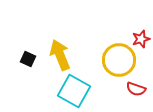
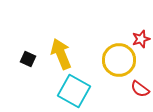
yellow arrow: moved 1 px right, 1 px up
red semicircle: moved 4 px right; rotated 18 degrees clockwise
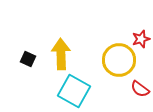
yellow arrow: rotated 20 degrees clockwise
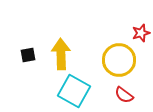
red star: moved 6 px up
black square: moved 4 px up; rotated 35 degrees counterclockwise
red semicircle: moved 16 px left, 6 px down
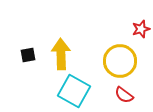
red star: moved 4 px up
yellow circle: moved 1 px right, 1 px down
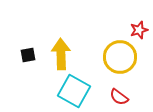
red star: moved 2 px left, 1 px down
yellow circle: moved 4 px up
red semicircle: moved 5 px left, 2 px down
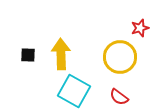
red star: moved 1 px right, 2 px up
black square: rotated 14 degrees clockwise
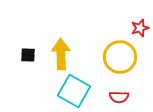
red semicircle: rotated 36 degrees counterclockwise
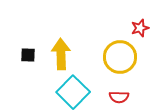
cyan square: moved 1 px left, 1 px down; rotated 16 degrees clockwise
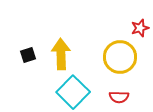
black square: rotated 21 degrees counterclockwise
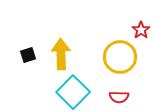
red star: moved 1 px right, 2 px down; rotated 18 degrees counterclockwise
